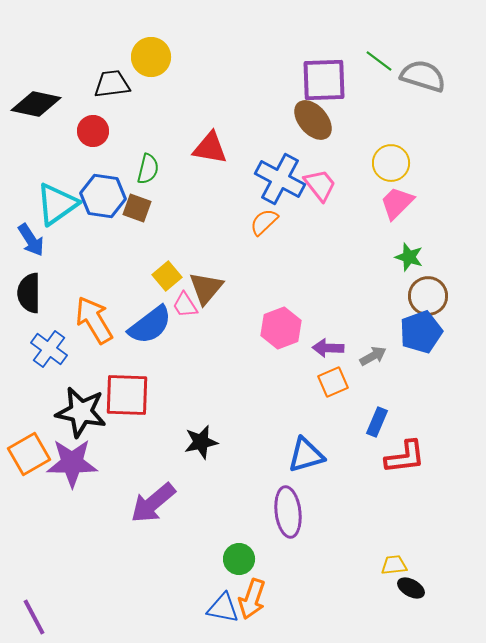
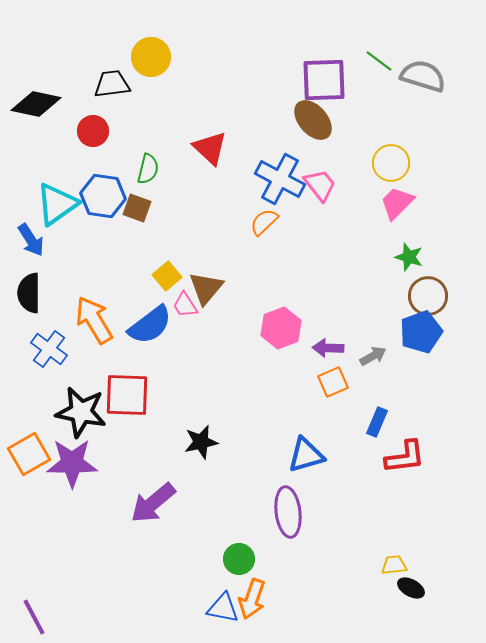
red triangle at (210, 148): rotated 33 degrees clockwise
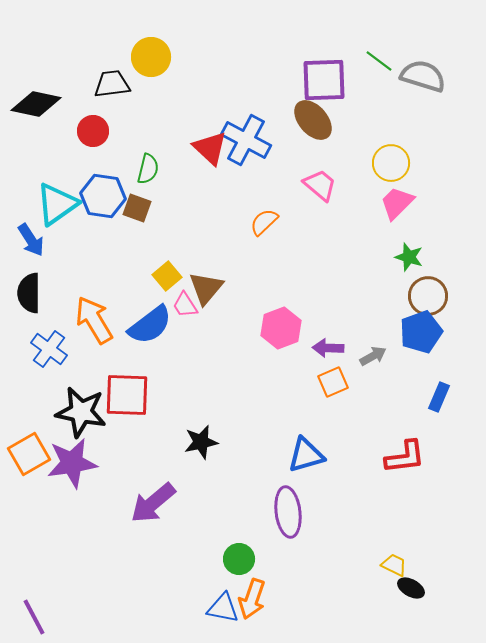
blue cross at (280, 179): moved 34 px left, 39 px up
pink trapezoid at (320, 185): rotated 12 degrees counterclockwise
blue rectangle at (377, 422): moved 62 px right, 25 px up
purple star at (72, 463): rotated 9 degrees counterclockwise
yellow trapezoid at (394, 565): rotated 32 degrees clockwise
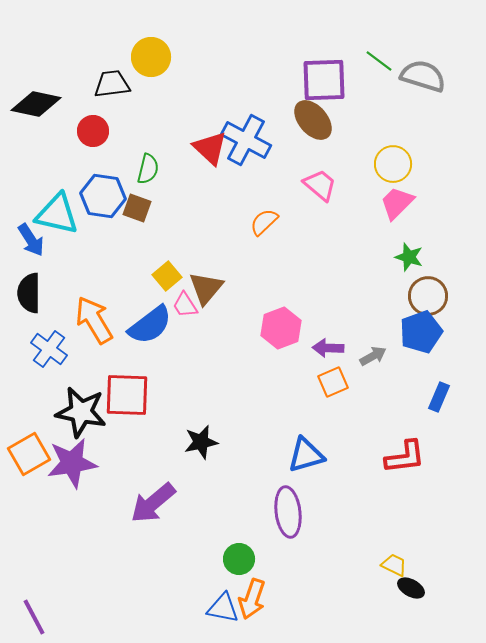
yellow circle at (391, 163): moved 2 px right, 1 px down
cyan triangle at (57, 204): moved 10 px down; rotated 48 degrees clockwise
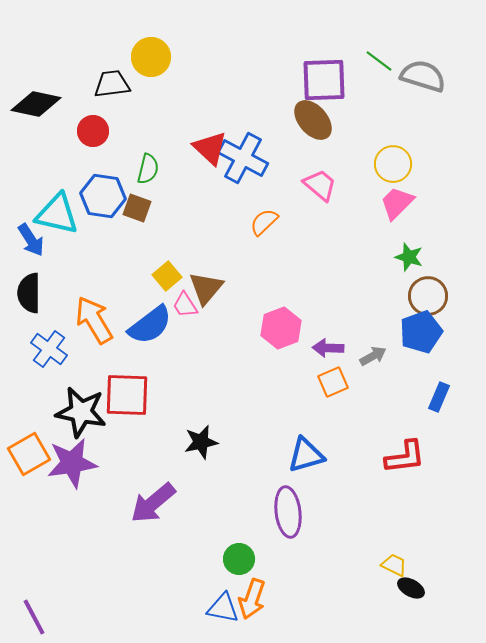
blue cross at (246, 140): moved 3 px left, 18 px down
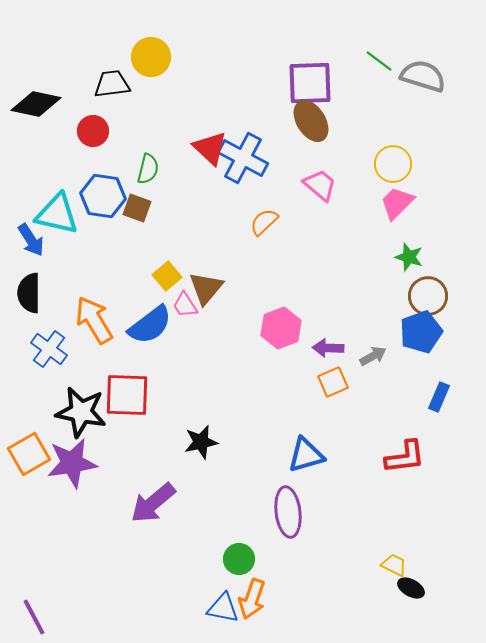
purple square at (324, 80): moved 14 px left, 3 px down
brown ellipse at (313, 120): moved 2 px left, 1 px down; rotated 9 degrees clockwise
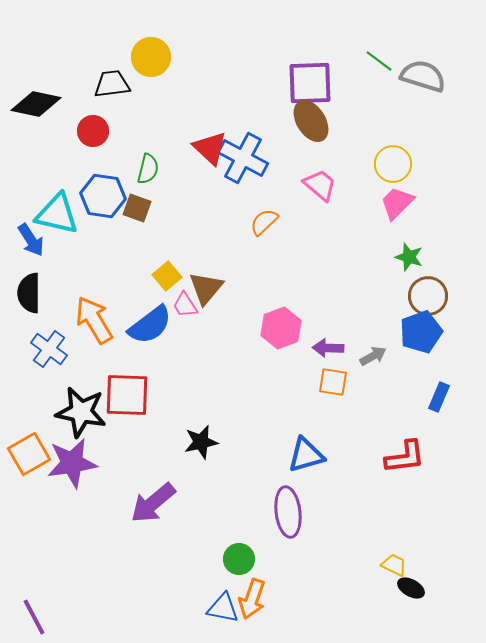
orange square at (333, 382): rotated 32 degrees clockwise
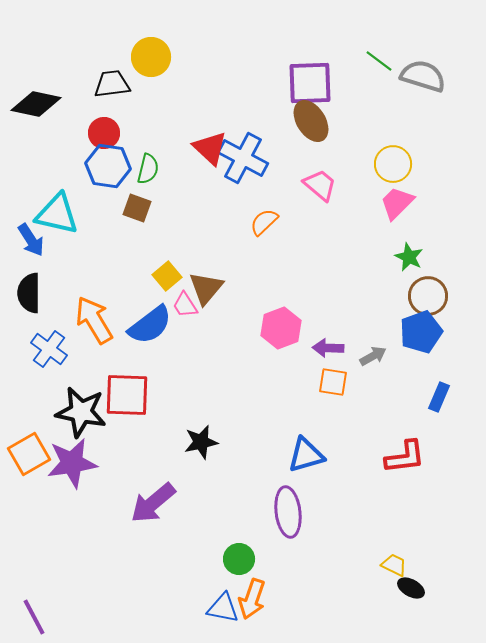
red circle at (93, 131): moved 11 px right, 2 px down
blue hexagon at (103, 196): moved 5 px right, 30 px up
green star at (409, 257): rotated 8 degrees clockwise
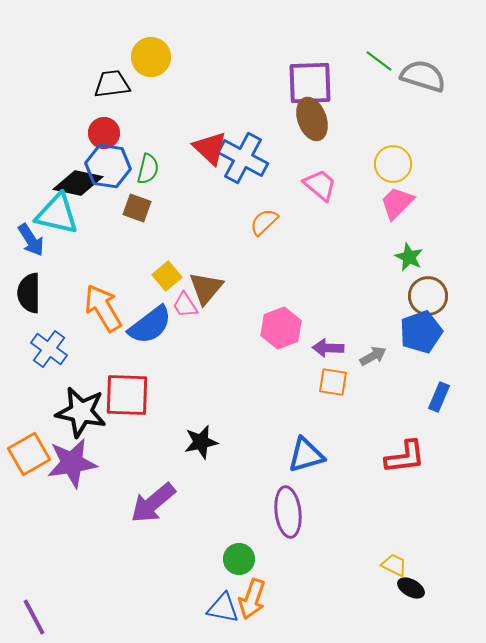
black diamond at (36, 104): moved 42 px right, 79 px down
brown ellipse at (311, 121): moved 1 px right, 2 px up; rotated 12 degrees clockwise
orange arrow at (94, 320): moved 9 px right, 12 px up
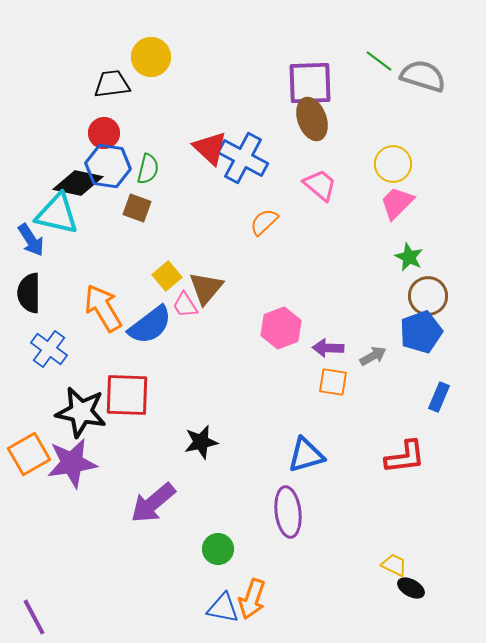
green circle at (239, 559): moved 21 px left, 10 px up
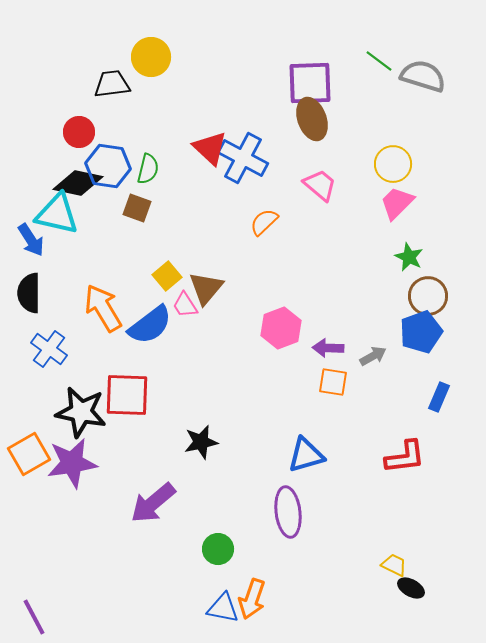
red circle at (104, 133): moved 25 px left, 1 px up
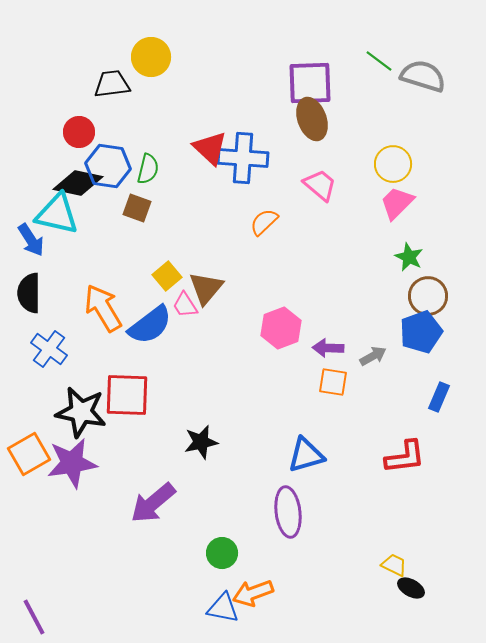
blue cross at (243, 158): rotated 24 degrees counterclockwise
green circle at (218, 549): moved 4 px right, 4 px down
orange arrow at (252, 599): moved 1 px right, 6 px up; rotated 51 degrees clockwise
